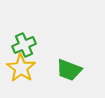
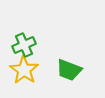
yellow star: moved 3 px right, 2 px down
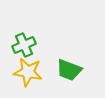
yellow star: moved 4 px right, 2 px down; rotated 24 degrees counterclockwise
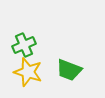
yellow star: rotated 8 degrees clockwise
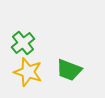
green cross: moved 1 px left, 2 px up; rotated 15 degrees counterclockwise
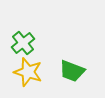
green trapezoid: moved 3 px right, 1 px down
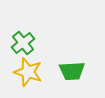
green trapezoid: rotated 24 degrees counterclockwise
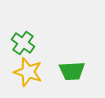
green cross: rotated 15 degrees counterclockwise
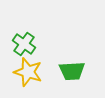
green cross: moved 1 px right, 1 px down
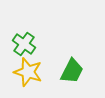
green trapezoid: rotated 60 degrees counterclockwise
